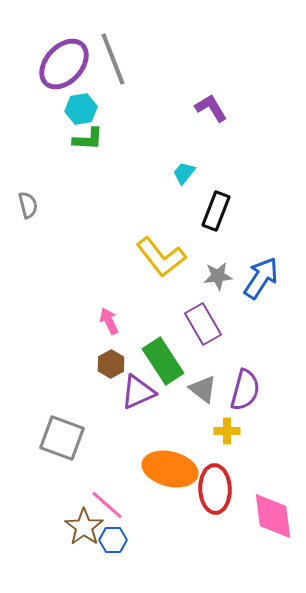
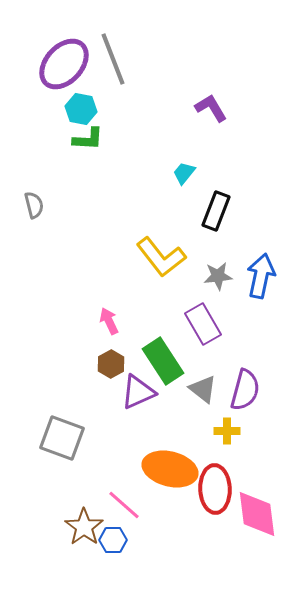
cyan hexagon: rotated 20 degrees clockwise
gray semicircle: moved 6 px right
blue arrow: moved 2 px up; rotated 21 degrees counterclockwise
pink line: moved 17 px right
pink diamond: moved 16 px left, 2 px up
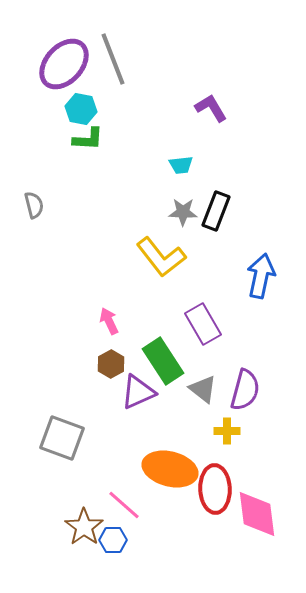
cyan trapezoid: moved 3 px left, 8 px up; rotated 135 degrees counterclockwise
gray star: moved 35 px left, 64 px up; rotated 8 degrees clockwise
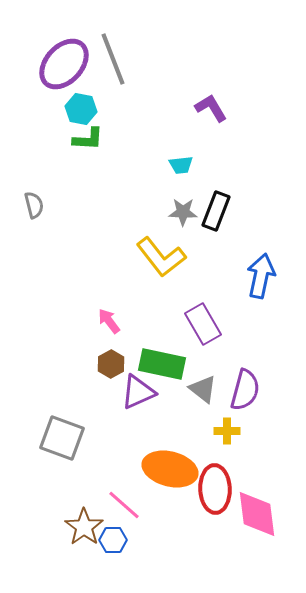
pink arrow: rotated 12 degrees counterclockwise
green rectangle: moved 1 px left, 3 px down; rotated 45 degrees counterclockwise
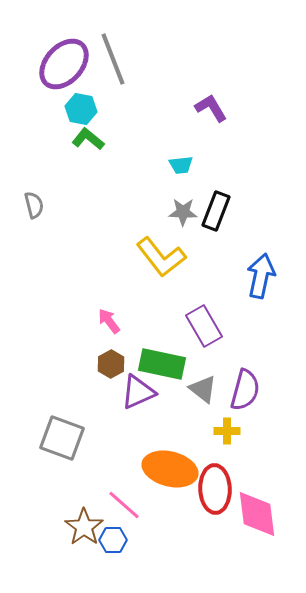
green L-shape: rotated 144 degrees counterclockwise
purple rectangle: moved 1 px right, 2 px down
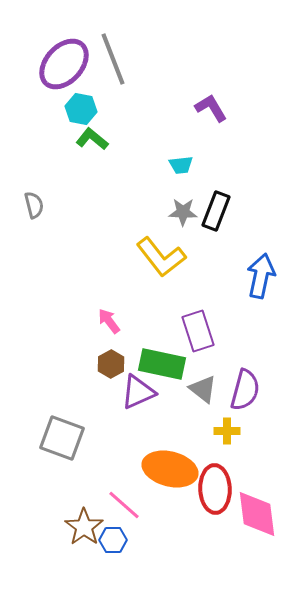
green L-shape: moved 4 px right
purple rectangle: moved 6 px left, 5 px down; rotated 12 degrees clockwise
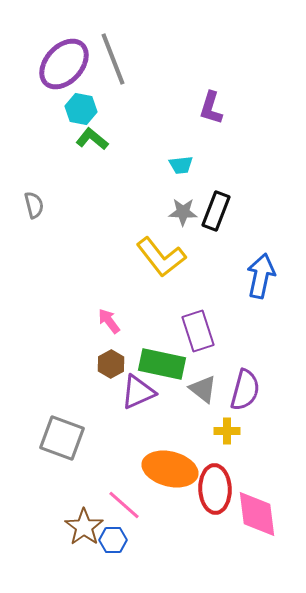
purple L-shape: rotated 132 degrees counterclockwise
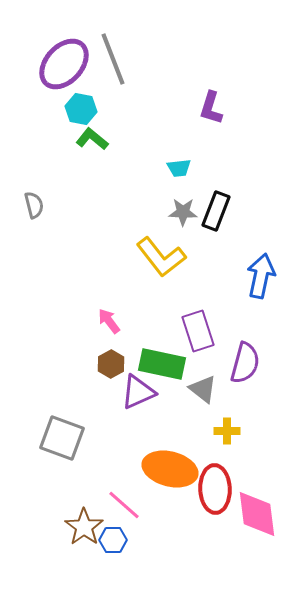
cyan trapezoid: moved 2 px left, 3 px down
purple semicircle: moved 27 px up
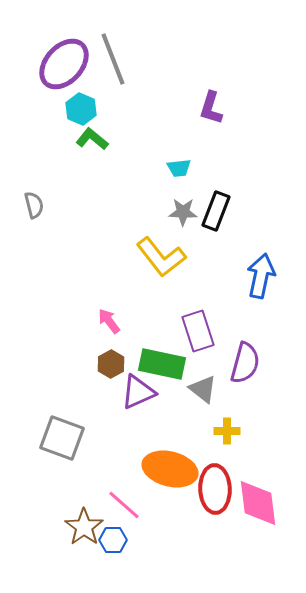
cyan hexagon: rotated 12 degrees clockwise
pink diamond: moved 1 px right, 11 px up
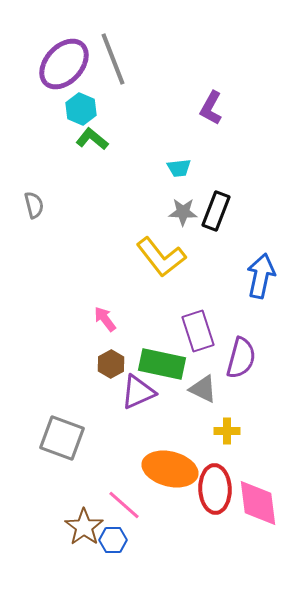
purple L-shape: rotated 12 degrees clockwise
pink arrow: moved 4 px left, 2 px up
purple semicircle: moved 4 px left, 5 px up
gray triangle: rotated 12 degrees counterclockwise
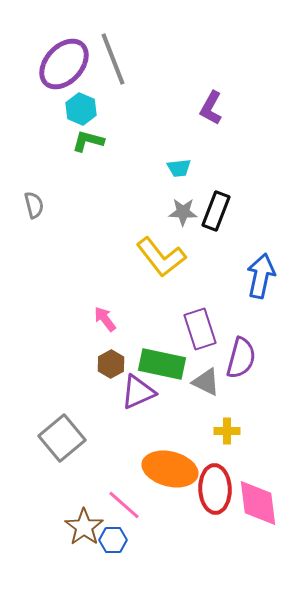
green L-shape: moved 4 px left, 2 px down; rotated 24 degrees counterclockwise
purple rectangle: moved 2 px right, 2 px up
gray triangle: moved 3 px right, 7 px up
gray square: rotated 30 degrees clockwise
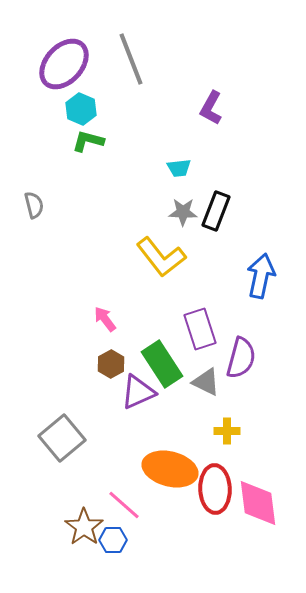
gray line: moved 18 px right
green rectangle: rotated 45 degrees clockwise
